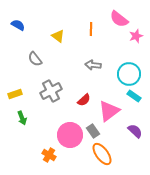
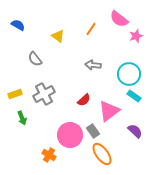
orange line: rotated 32 degrees clockwise
gray cross: moved 7 px left, 3 px down
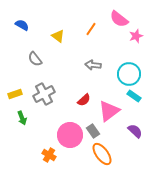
blue semicircle: moved 4 px right
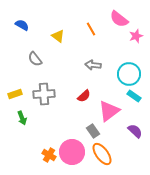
orange line: rotated 64 degrees counterclockwise
gray cross: rotated 25 degrees clockwise
red semicircle: moved 4 px up
pink circle: moved 2 px right, 17 px down
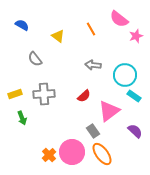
cyan circle: moved 4 px left, 1 px down
orange cross: rotated 16 degrees clockwise
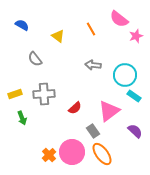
red semicircle: moved 9 px left, 12 px down
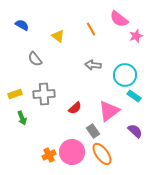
orange cross: rotated 16 degrees clockwise
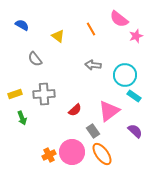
red semicircle: moved 2 px down
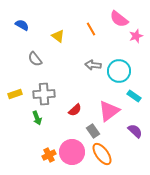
cyan circle: moved 6 px left, 4 px up
green arrow: moved 15 px right
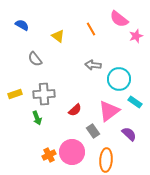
cyan circle: moved 8 px down
cyan rectangle: moved 1 px right, 6 px down
purple semicircle: moved 6 px left, 3 px down
orange ellipse: moved 4 px right, 6 px down; rotated 40 degrees clockwise
